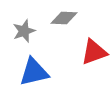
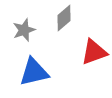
gray diamond: rotated 44 degrees counterclockwise
gray star: moved 1 px up
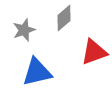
blue triangle: moved 3 px right
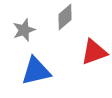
gray diamond: moved 1 px right, 1 px up
blue triangle: moved 1 px left, 1 px up
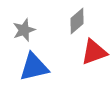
gray diamond: moved 12 px right, 4 px down
blue triangle: moved 2 px left, 4 px up
